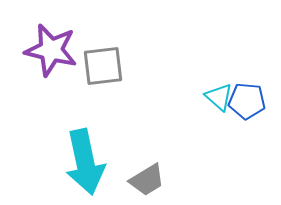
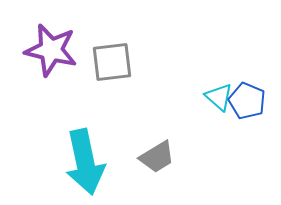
gray square: moved 9 px right, 4 px up
blue pentagon: rotated 18 degrees clockwise
gray trapezoid: moved 10 px right, 23 px up
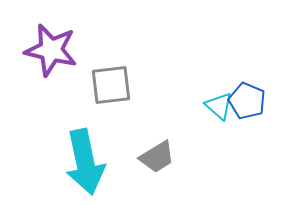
gray square: moved 1 px left, 23 px down
cyan triangle: moved 9 px down
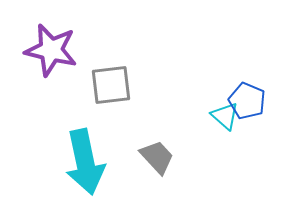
cyan triangle: moved 6 px right, 10 px down
gray trapezoid: rotated 102 degrees counterclockwise
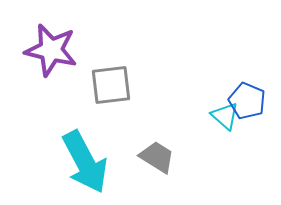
gray trapezoid: rotated 15 degrees counterclockwise
cyan arrow: rotated 16 degrees counterclockwise
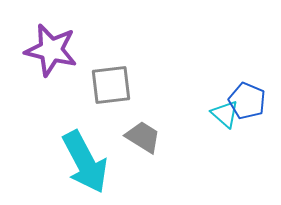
cyan triangle: moved 2 px up
gray trapezoid: moved 14 px left, 20 px up
